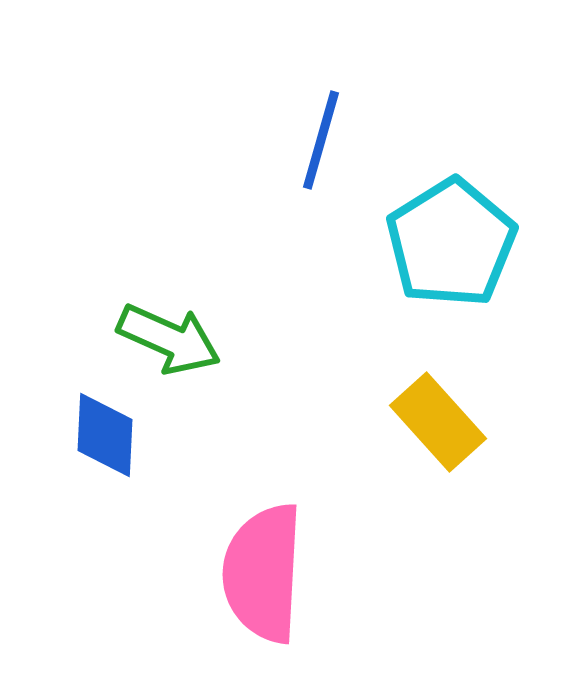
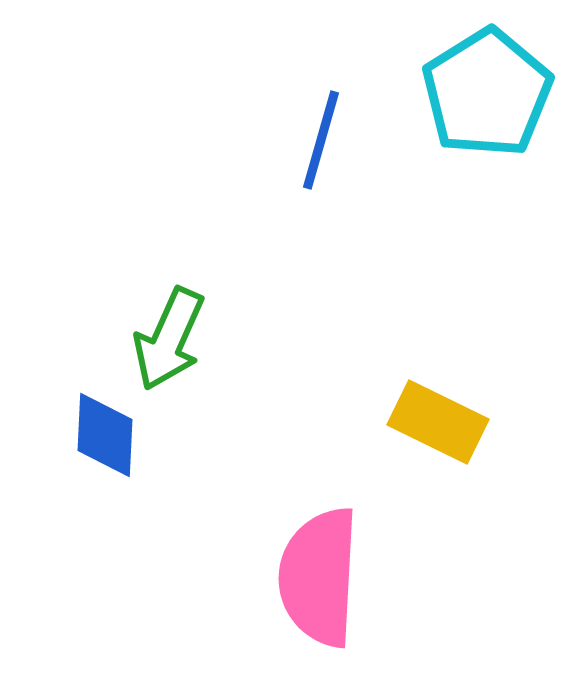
cyan pentagon: moved 36 px right, 150 px up
green arrow: rotated 90 degrees clockwise
yellow rectangle: rotated 22 degrees counterclockwise
pink semicircle: moved 56 px right, 4 px down
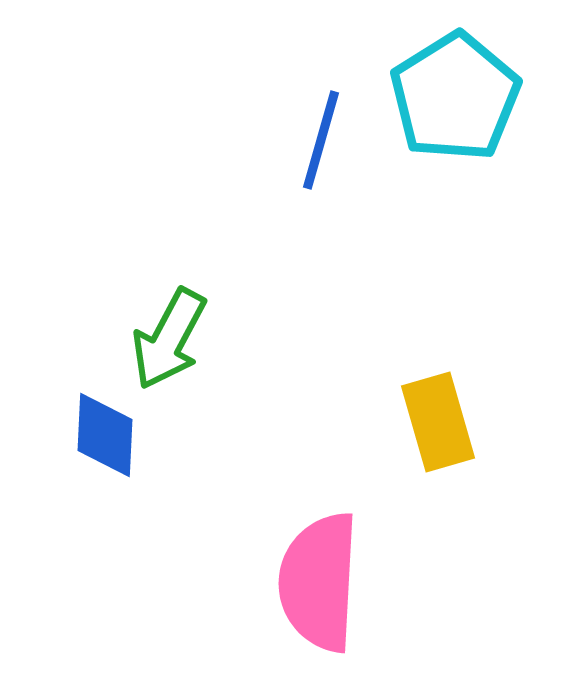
cyan pentagon: moved 32 px left, 4 px down
green arrow: rotated 4 degrees clockwise
yellow rectangle: rotated 48 degrees clockwise
pink semicircle: moved 5 px down
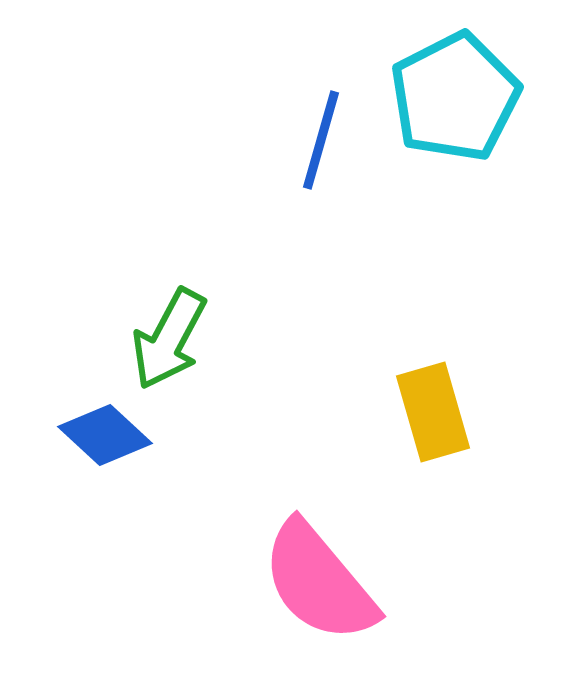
cyan pentagon: rotated 5 degrees clockwise
yellow rectangle: moved 5 px left, 10 px up
blue diamond: rotated 50 degrees counterclockwise
pink semicircle: rotated 43 degrees counterclockwise
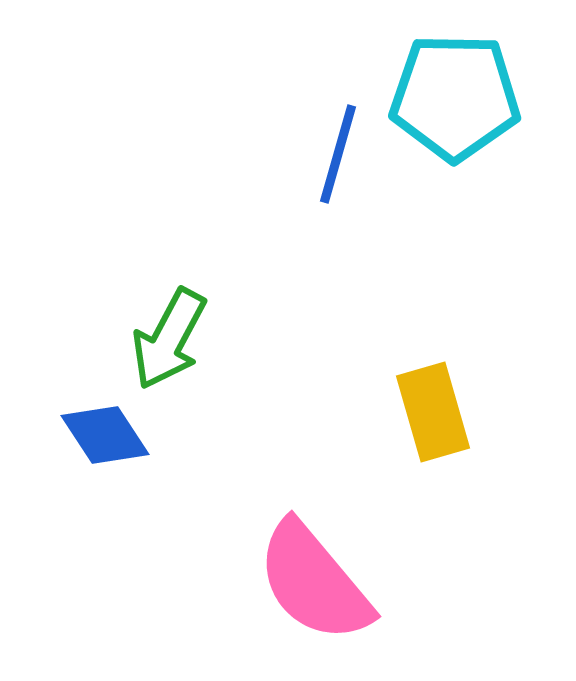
cyan pentagon: rotated 28 degrees clockwise
blue line: moved 17 px right, 14 px down
blue diamond: rotated 14 degrees clockwise
pink semicircle: moved 5 px left
